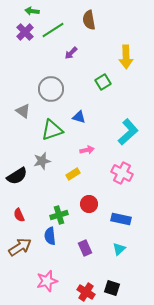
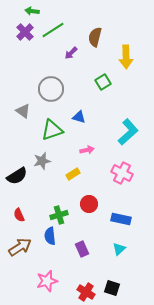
brown semicircle: moved 6 px right, 17 px down; rotated 24 degrees clockwise
purple rectangle: moved 3 px left, 1 px down
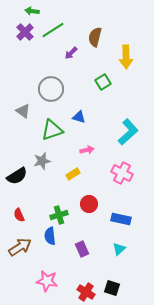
pink star: rotated 25 degrees clockwise
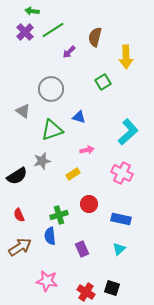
purple arrow: moved 2 px left, 1 px up
